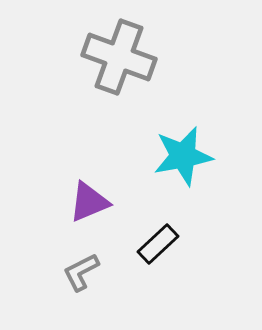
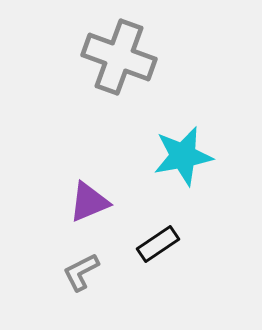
black rectangle: rotated 9 degrees clockwise
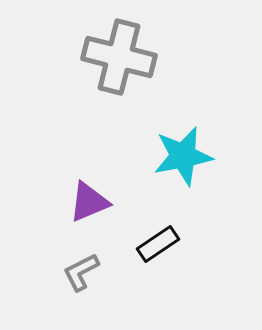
gray cross: rotated 6 degrees counterclockwise
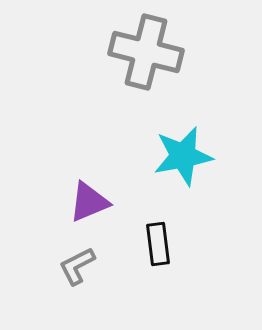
gray cross: moved 27 px right, 5 px up
black rectangle: rotated 63 degrees counterclockwise
gray L-shape: moved 4 px left, 6 px up
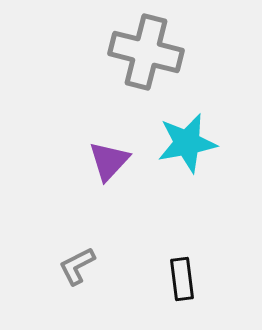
cyan star: moved 4 px right, 13 px up
purple triangle: moved 20 px right, 41 px up; rotated 24 degrees counterclockwise
black rectangle: moved 24 px right, 35 px down
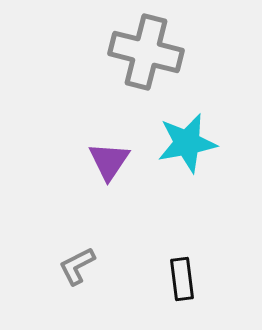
purple triangle: rotated 9 degrees counterclockwise
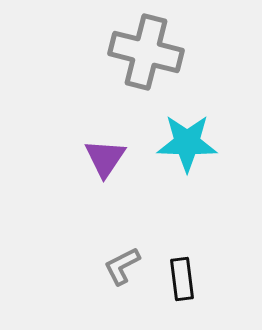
cyan star: rotated 12 degrees clockwise
purple triangle: moved 4 px left, 3 px up
gray L-shape: moved 45 px right
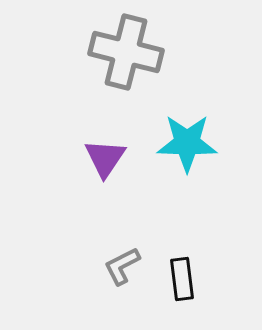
gray cross: moved 20 px left
